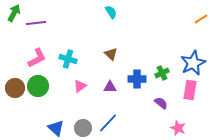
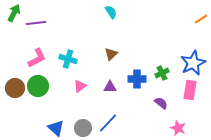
brown triangle: rotated 32 degrees clockwise
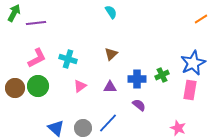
green cross: moved 2 px down
purple semicircle: moved 22 px left, 2 px down
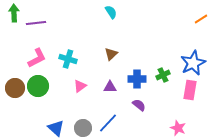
green arrow: rotated 30 degrees counterclockwise
green cross: moved 1 px right
